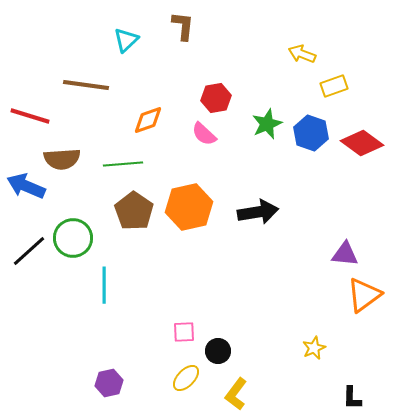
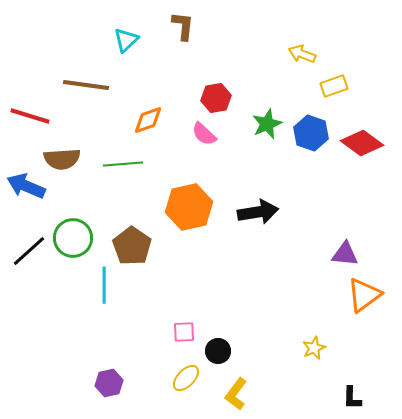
brown pentagon: moved 2 px left, 35 px down
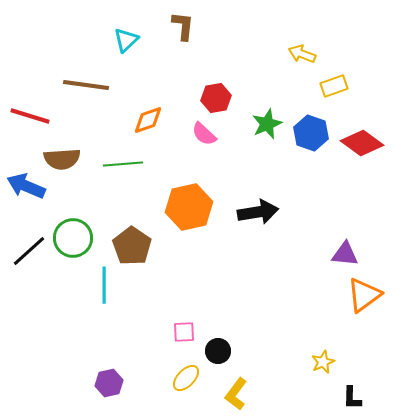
yellow star: moved 9 px right, 14 px down
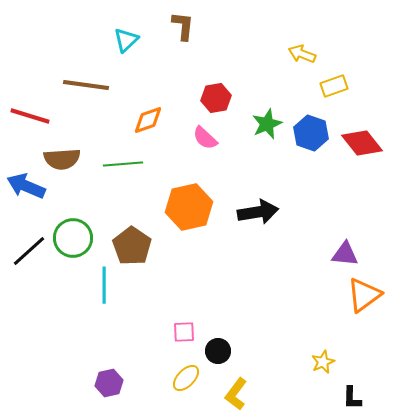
pink semicircle: moved 1 px right, 4 px down
red diamond: rotated 15 degrees clockwise
